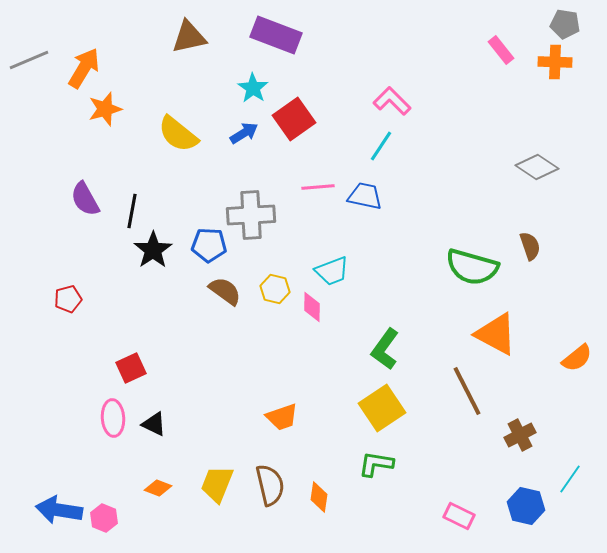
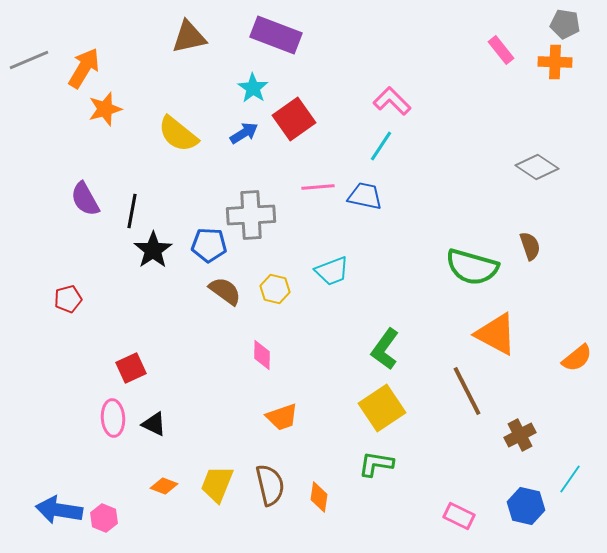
pink diamond at (312, 307): moved 50 px left, 48 px down
orange diamond at (158, 488): moved 6 px right, 2 px up
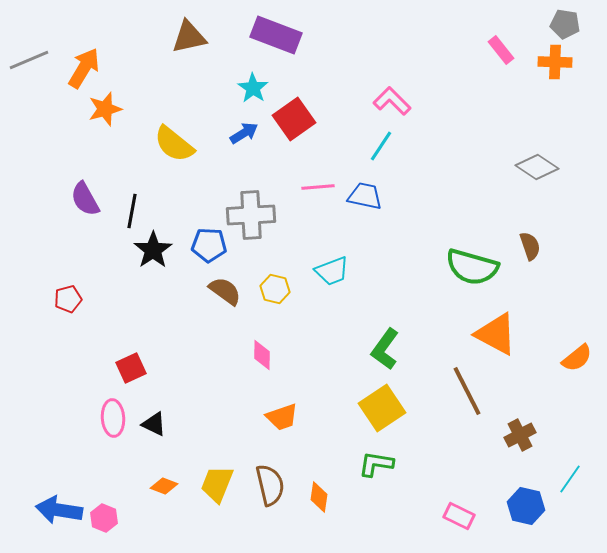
yellow semicircle at (178, 134): moved 4 px left, 10 px down
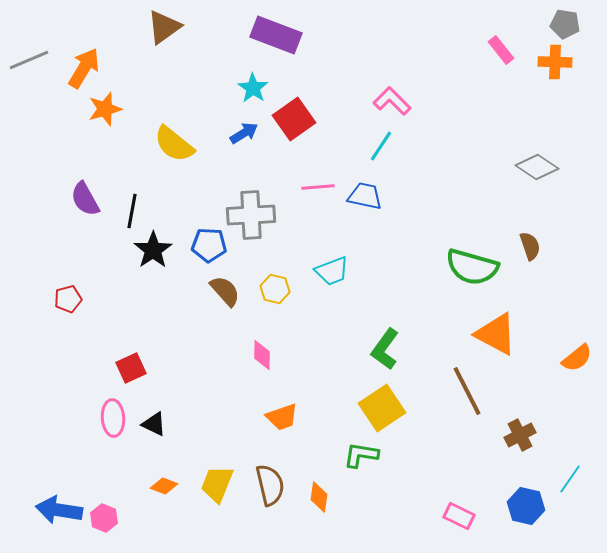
brown triangle at (189, 37): moved 25 px left, 10 px up; rotated 24 degrees counterclockwise
brown semicircle at (225, 291): rotated 12 degrees clockwise
green L-shape at (376, 464): moved 15 px left, 9 px up
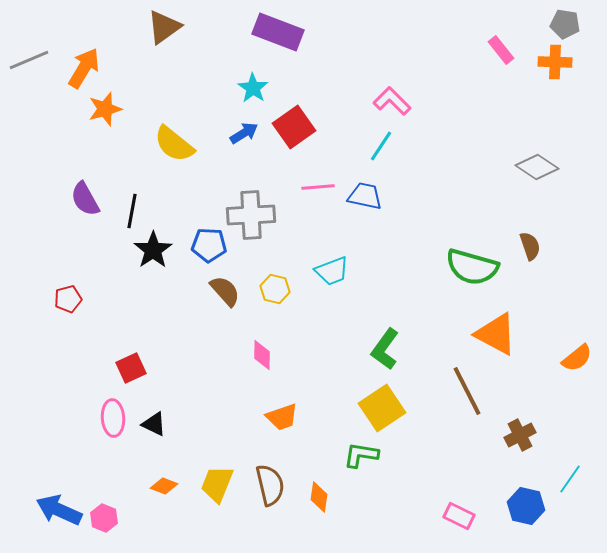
purple rectangle at (276, 35): moved 2 px right, 3 px up
red square at (294, 119): moved 8 px down
blue arrow at (59, 510): rotated 15 degrees clockwise
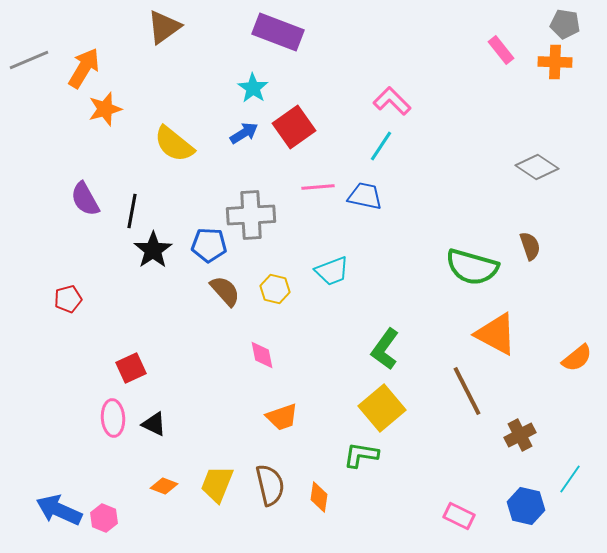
pink diamond at (262, 355): rotated 12 degrees counterclockwise
yellow square at (382, 408): rotated 6 degrees counterclockwise
